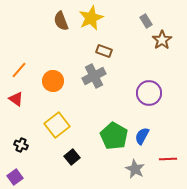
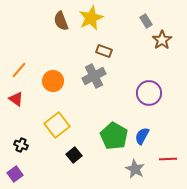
black square: moved 2 px right, 2 px up
purple square: moved 3 px up
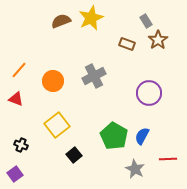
brown semicircle: rotated 90 degrees clockwise
brown star: moved 4 px left
brown rectangle: moved 23 px right, 7 px up
red triangle: rotated 14 degrees counterclockwise
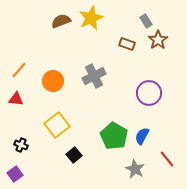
red triangle: rotated 14 degrees counterclockwise
red line: moved 1 px left; rotated 54 degrees clockwise
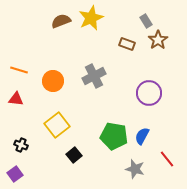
orange line: rotated 66 degrees clockwise
green pentagon: rotated 20 degrees counterclockwise
gray star: rotated 12 degrees counterclockwise
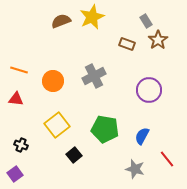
yellow star: moved 1 px right, 1 px up
purple circle: moved 3 px up
green pentagon: moved 9 px left, 7 px up
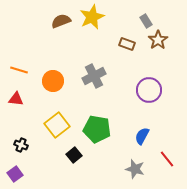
green pentagon: moved 8 px left
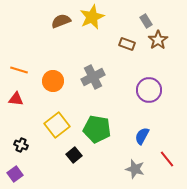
gray cross: moved 1 px left, 1 px down
